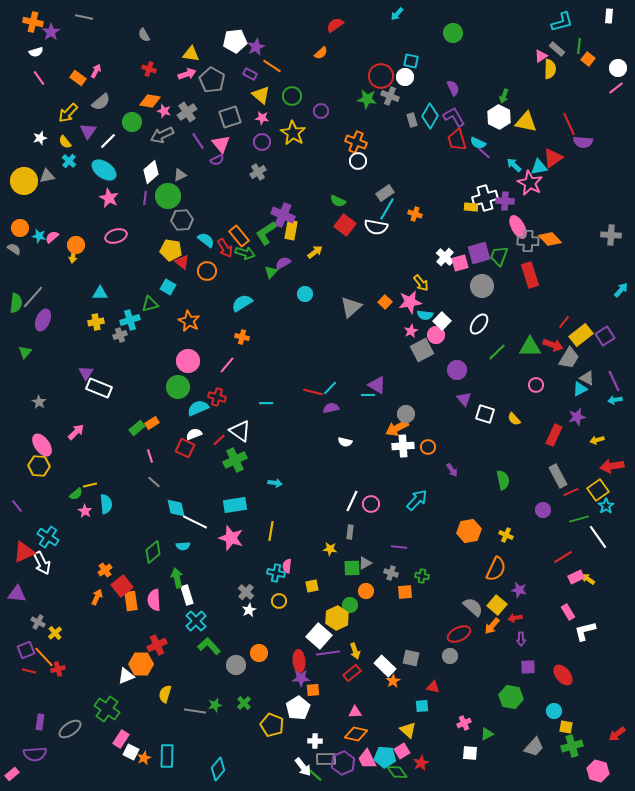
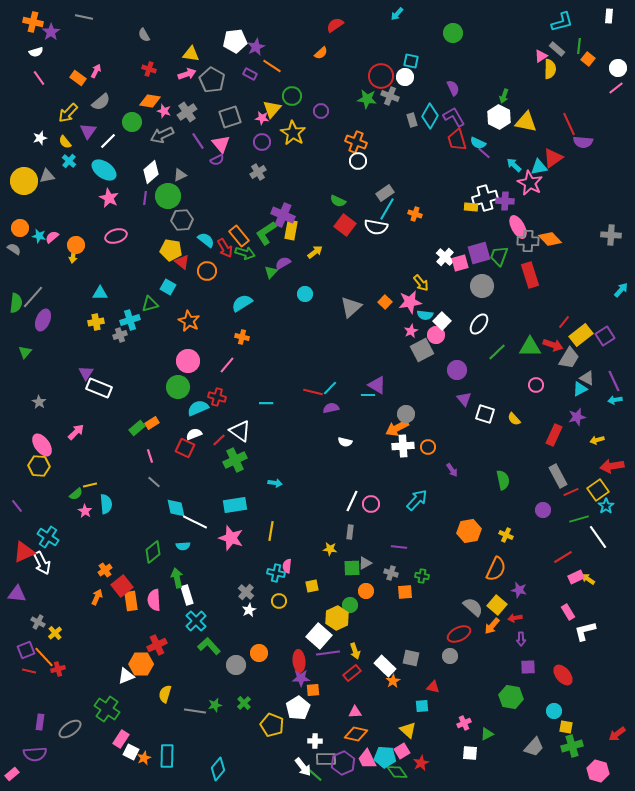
yellow triangle at (261, 95): moved 11 px right, 14 px down; rotated 30 degrees clockwise
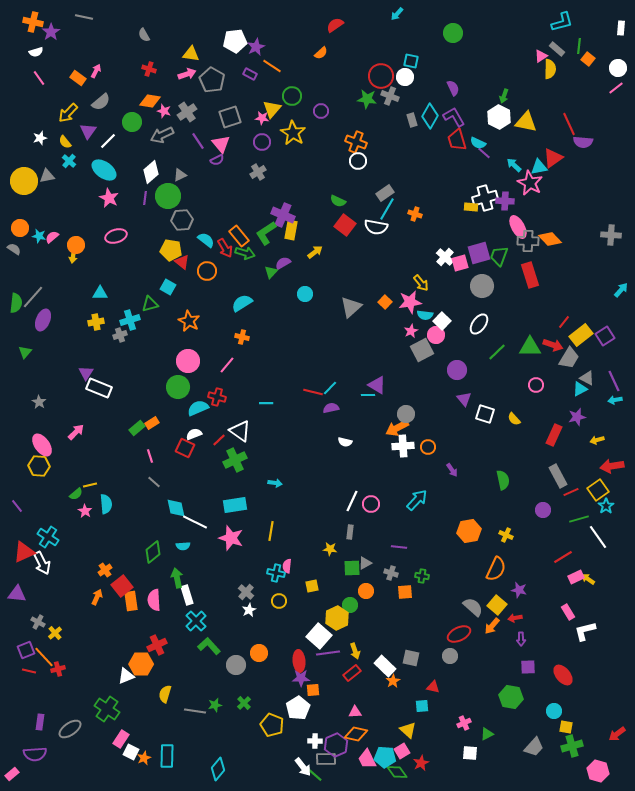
white rectangle at (609, 16): moved 12 px right, 12 px down
purple hexagon at (343, 763): moved 7 px left, 18 px up
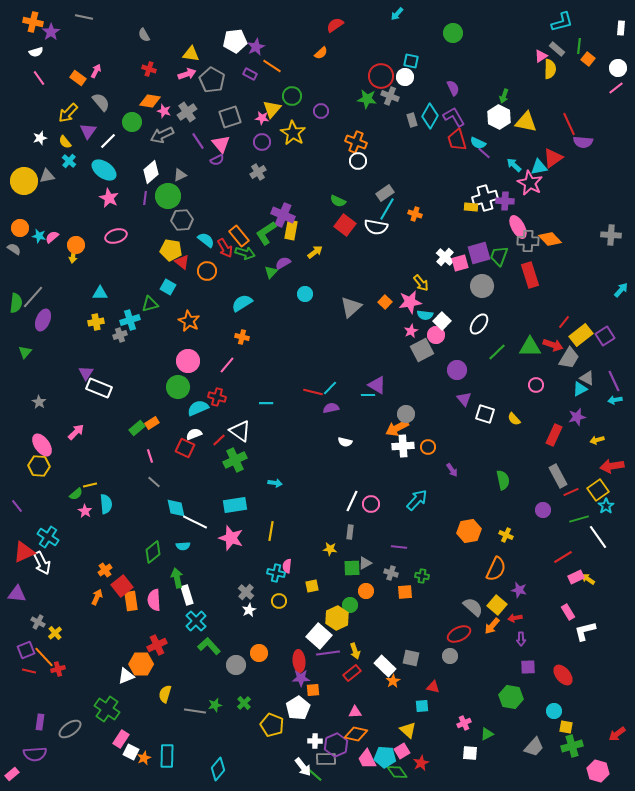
gray semicircle at (101, 102): rotated 90 degrees counterclockwise
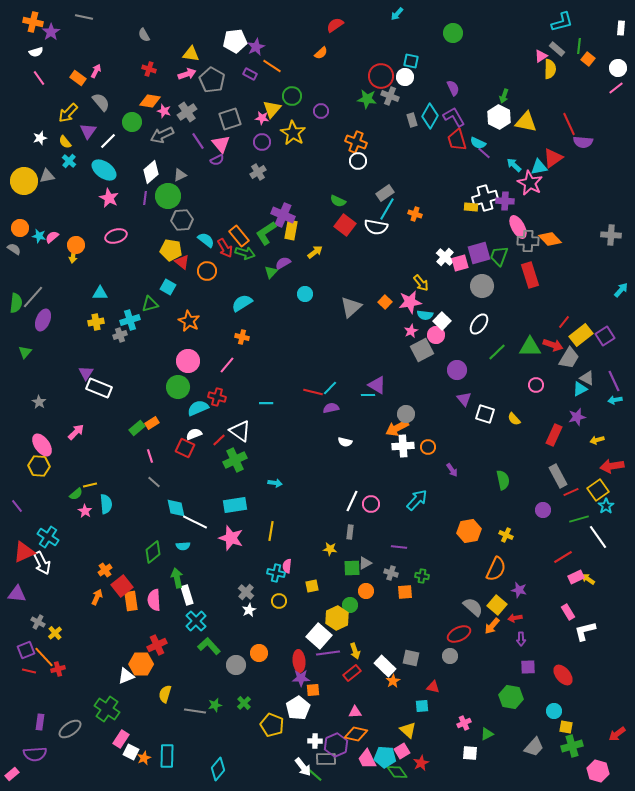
gray square at (230, 117): moved 2 px down
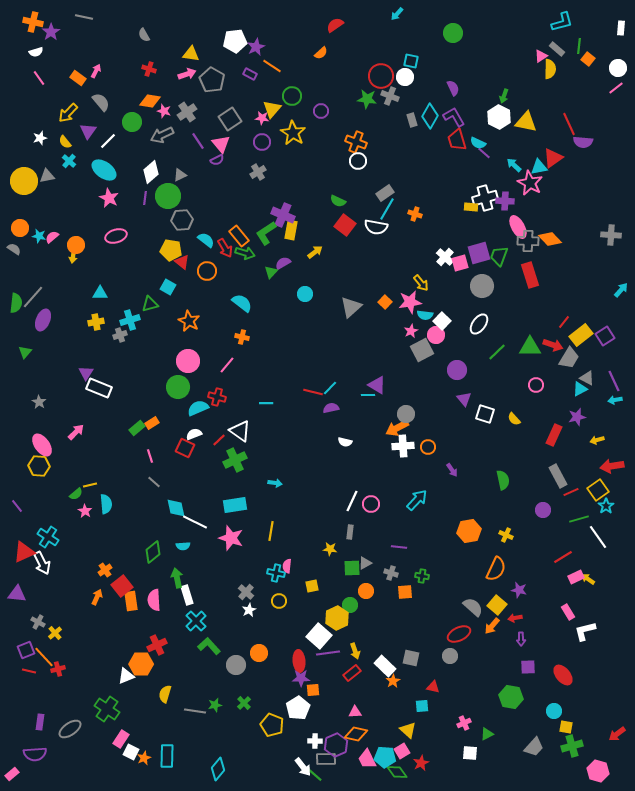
gray square at (230, 119): rotated 15 degrees counterclockwise
cyan semicircle at (242, 303): rotated 70 degrees clockwise
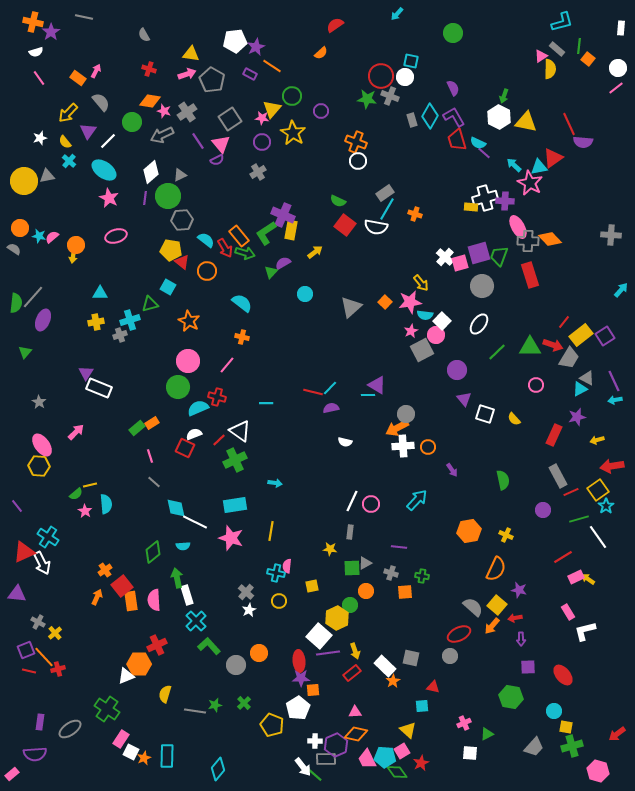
orange hexagon at (141, 664): moved 2 px left
